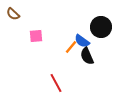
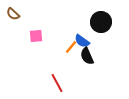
black circle: moved 5 px up
red line: moved 1 px right
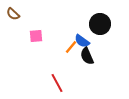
black circle: moved 1 px left, 2 px down
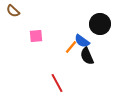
brown semicircle: moved 3 px up
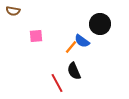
brown semicircle: rotated 32 degrees counterclockwise
black semicircle: moved 13 px left, 15 px down
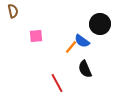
brown semicircle: rotated 112 degrees counterclockwise
black semicircle: moved 11 px right, 2 px up
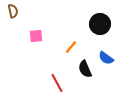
blue semicircle: moved 24 px right, 17 px down
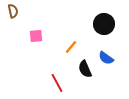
black circle: moved 4 px right
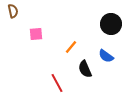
black circle: moved 7 px right
pink square: moved 2 px up
blue semicircle: moved 2 px up
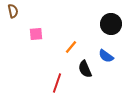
red line: rotated 48 degrees clockwise
